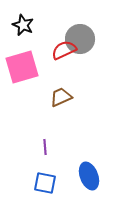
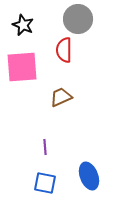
gray circle: moved 2 px left, 20 px up
red semicircle: rotated 65 degrees counterclockwise
pink square: rotated 12 degrees clockwise
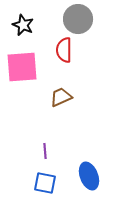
purple line: moved 4 px down
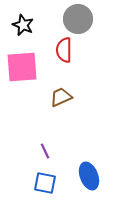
purple line: rotated 21 degrees counterclockwise
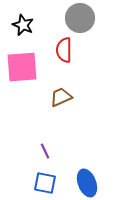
gray circle: moved 2 px right, 1 px up
blue ellipse: moved 2 px left, 7 px down
